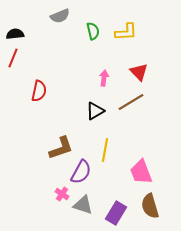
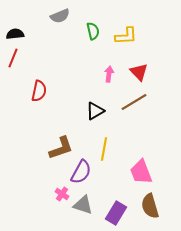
yellow L-shape: moved 4 px down
pink arrow: moved 5 px right, 4 px up
brown line: moved 3 px right
yellow line: moved 1 px left, 1 px up
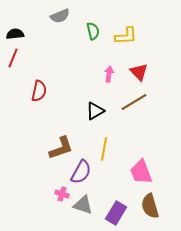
pink cross: rotated 16 degrees counterclockwise
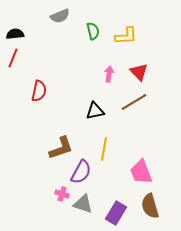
black triangle: rotated 18 degrees clockwise
gray triangle: moved 1 px up
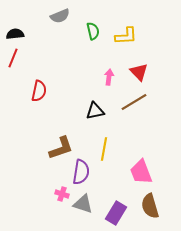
pink arrow: moved 3 px down
purple semicircle: rotated 20 degrees counterclockwise
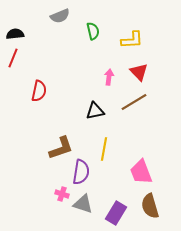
yellow L-shape: moved 6 px right, 4 px down
